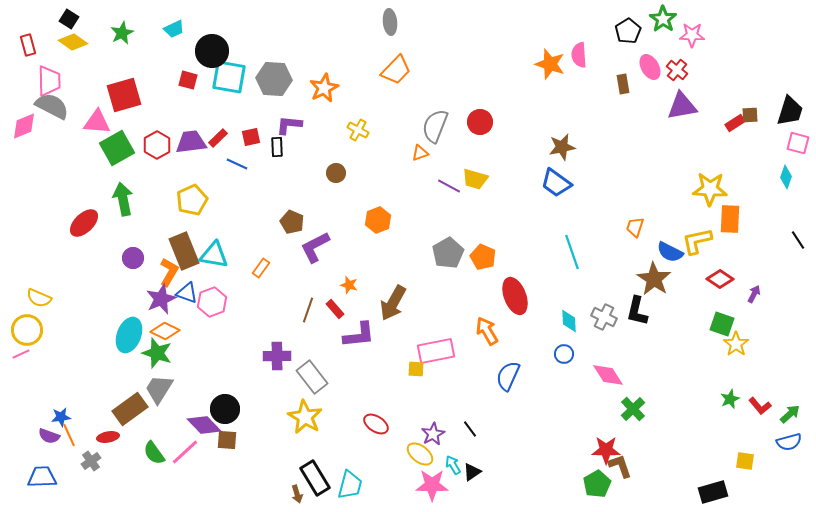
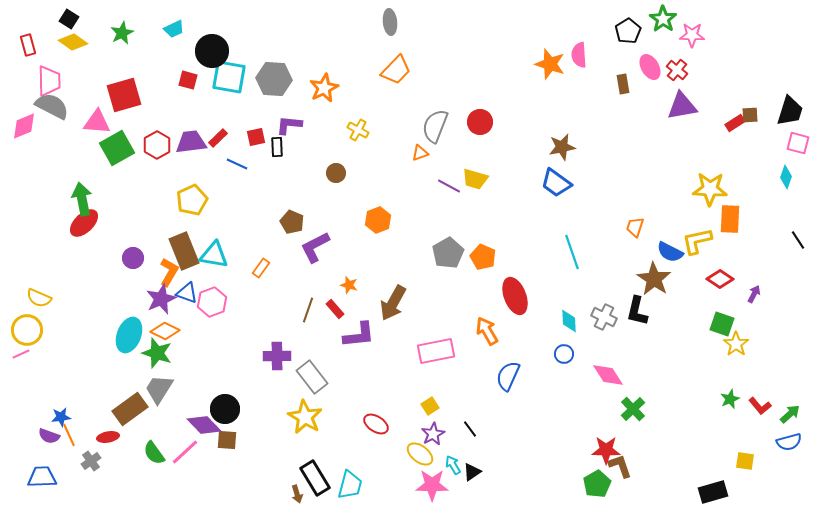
red square at (251, 137): moved 5 px right
green arrow at (123, 199): moved 41 px left
yellow square at (416, 369): moved 14 px right, 37 px down; rotated 36 degrees counterclockwise
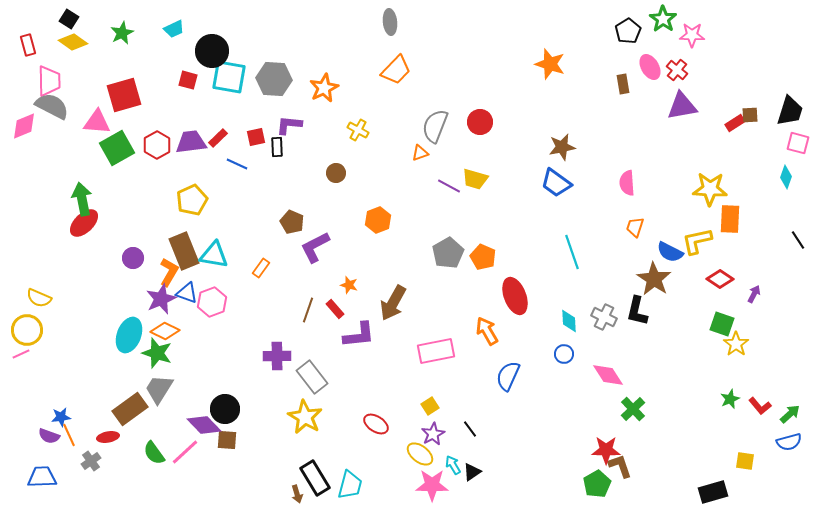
pink semicircle at (579, 55): moved 48 px right, 128 px down
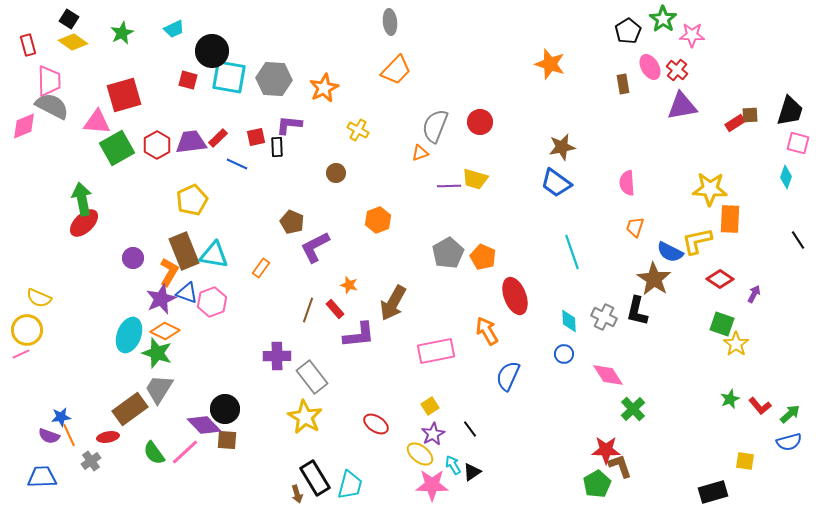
purple line at (449, 186): rotated 30 degrees counterclockwise
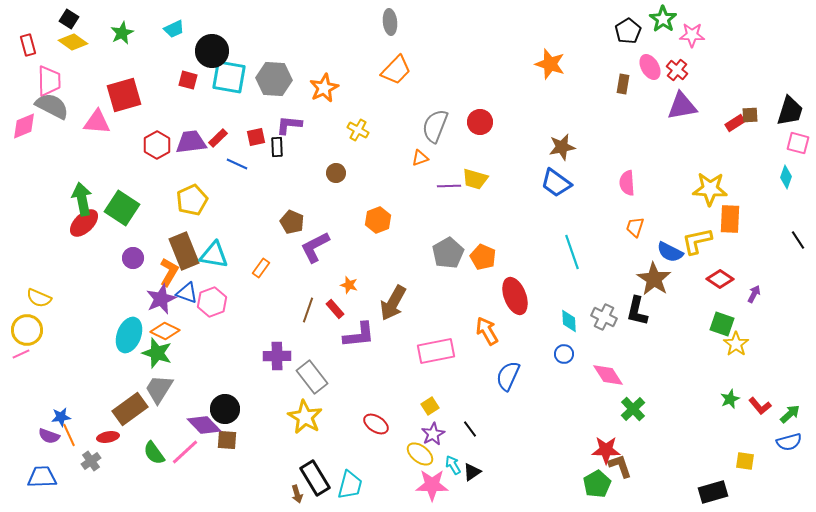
brown rectangle at (623, 84): rotated 18 degrees clockwise
green square at (117, 148): moved 5 px right, 60 px down; rotated 28 degrees counterclockwise
orange triangle at (420, 153): moved 5 px down
